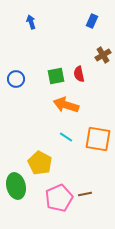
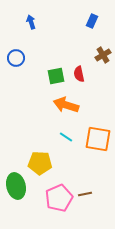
blue circle: moved 21 px up
yellow pentagon: rotated 25 degrees counterclockwise
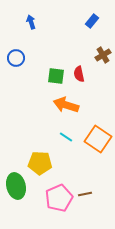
blue rectangle: rotated 16 degrees clockwise
green square: rotated 18 degrees clockwise
orange square: rotated 24 degrees clockwise
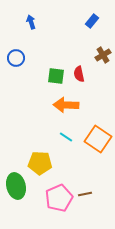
orange arrow: rotated 15 degrees counterclockwise
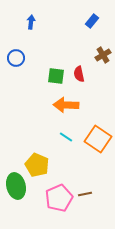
blue arrow: rotated 24 degrees clockwise
yellow pentagon: moved 3 px left, 2 px down; rotated 20 degrees clockwise
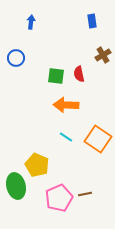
blue rectangle: rotated 48 degrees counterclockwise
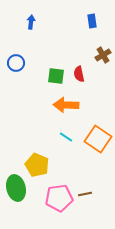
blue circle: moved 5 px down
green ellipse: moved 2 px down
pink pentagon: rotated 16 degrees clockwise
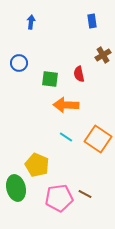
blue circle: moved 3 px right
green square: moved 6 px left, 3 px down
brown line: rotated 40 degrees clockwise
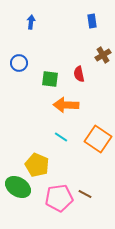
cyan line: moved 5 px left
green ellipse: moved 2 px right, 1 px up; rotated 45 degrees counterclockwise
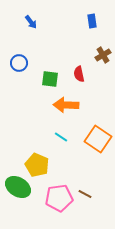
blue arrow: rotated 136 degrees clockwise
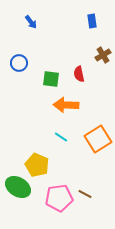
green square: moved 1 px right
orange square: rotated 24 degrees clockwise
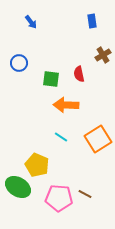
pink pentagon: rotated 12 degrees clockwise
